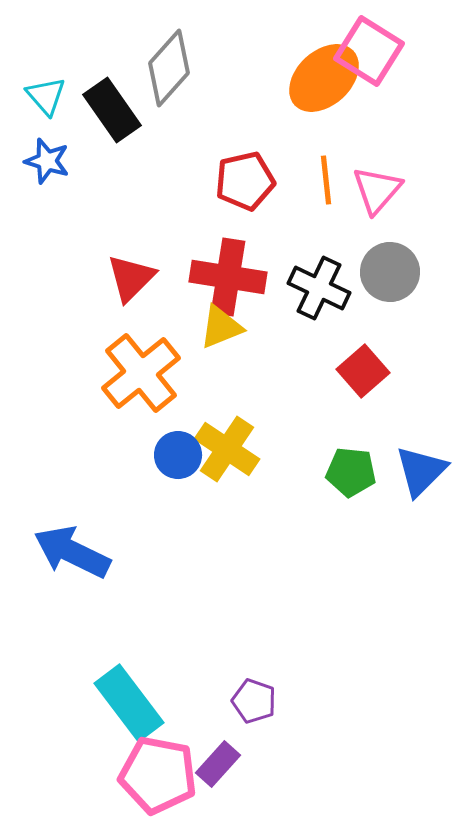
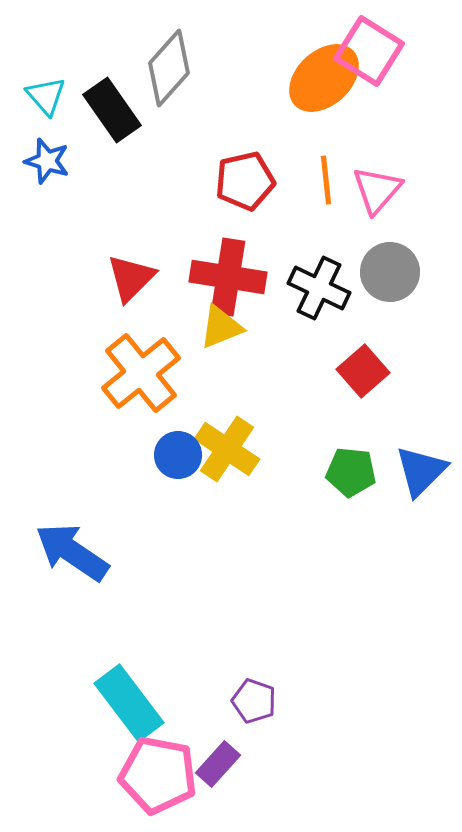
blue arrow: rotated 8 degrees clockwise
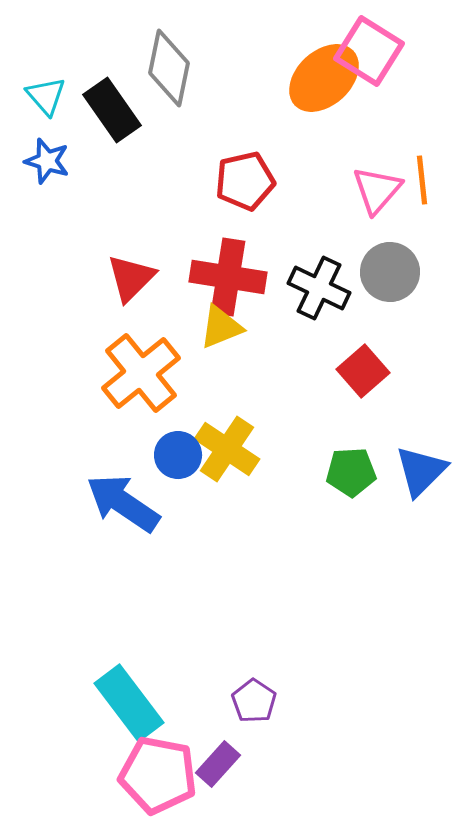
gray diamond: rotated 30 degrees counterclockwise
orange line: moved 96 px right
green pentagon: rotated 9 degrees counterclockwise
blue arrow: moved 51 px right, 49 px up
purple pentagon: rotated 15 degrees clockwise
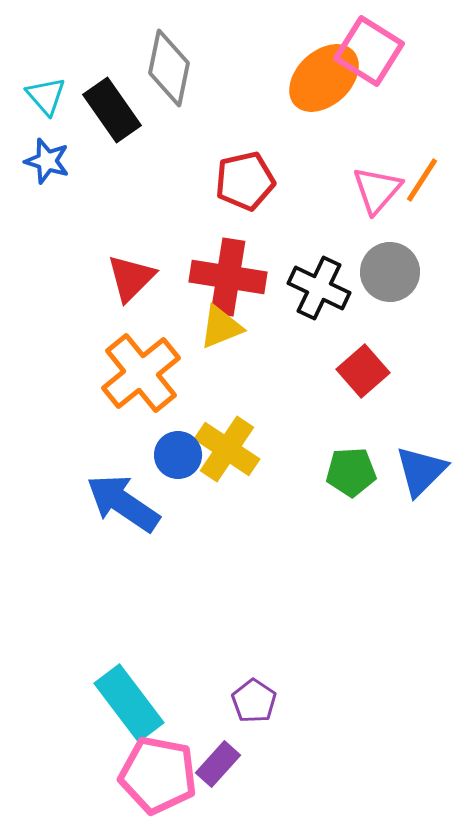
orange line: rotated 39 degrees clockwise
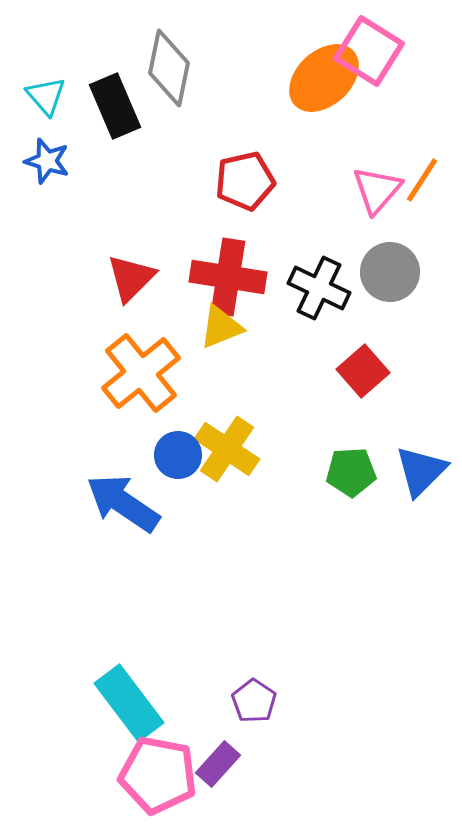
black rectangle: moved 3 px right, 4 px up; rotated 12 degrees clockwise
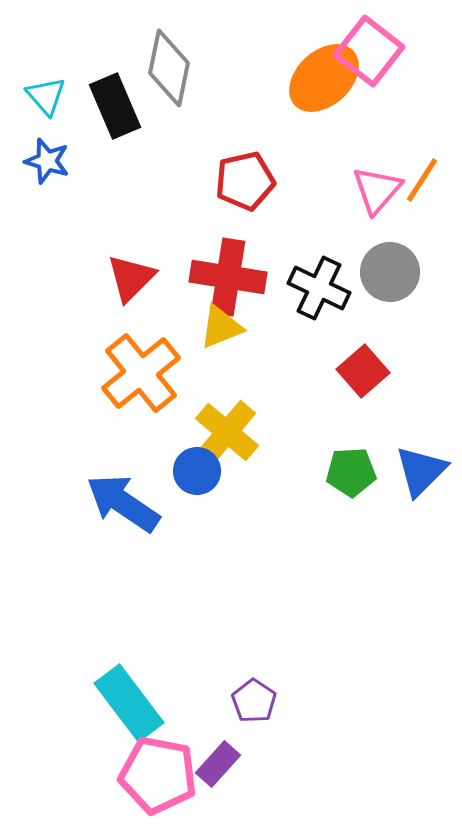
pink square: rotated 6 degrees clockwise
yellow cross: moved 17 px up; rotated 6 degrees clockwise
blue circle: moved 19 px right, 16 px down
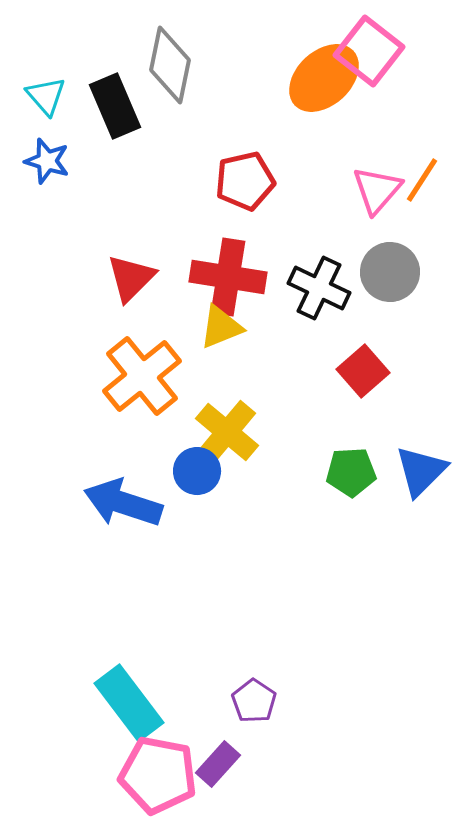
gray diamond: moved 1 px right, 3 px up
orange cross: moved 1 px right, 3 px down
blue arrow: rotated 16 degrees counterclockwise
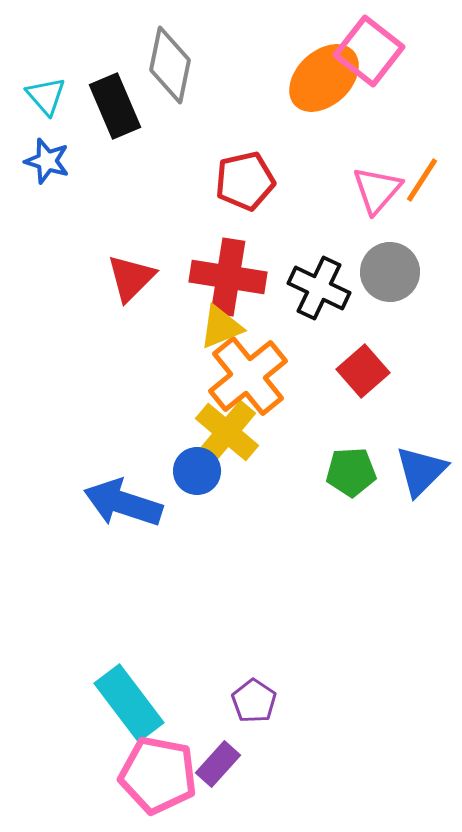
orange cross: moved 106 px right
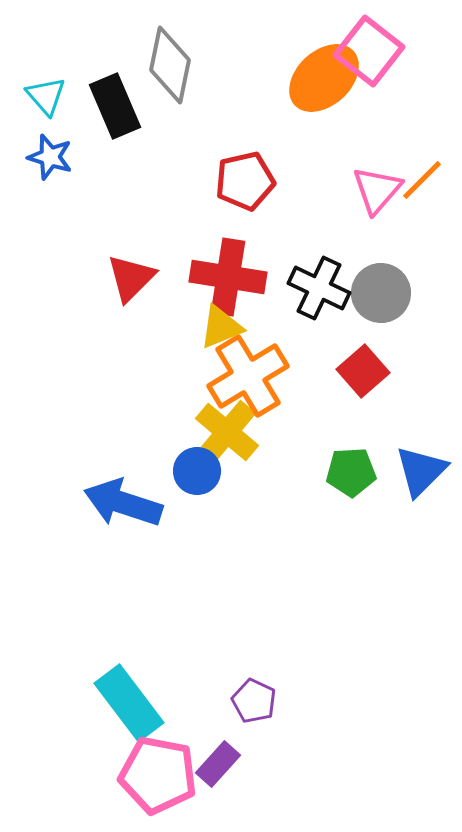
blue star: moved 3 px right, 4 px up
orange line: rotated 12 degrees clockwise
gray circle: moved 9 px left, 21 px down
orange cross: rotated 8 degrees clockwise
purple pentagon: rotated 9 degrees counterclockwise
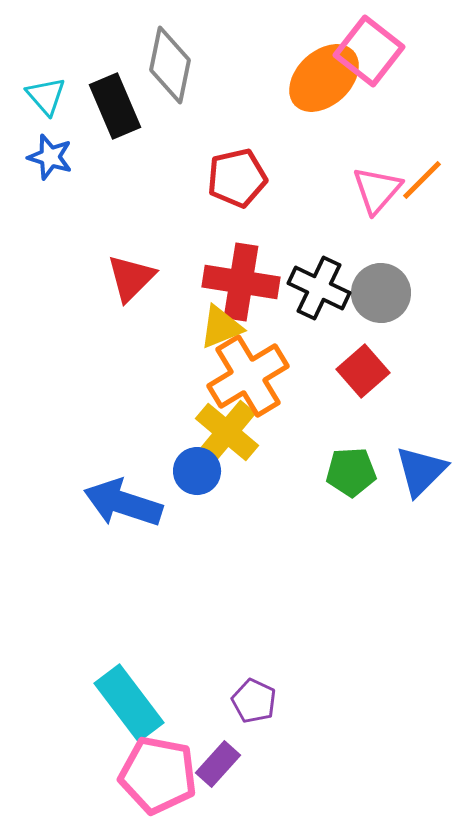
red pentagon: moved 8 px left, 3 px up
red cross: moved 13 px right, 5 px down
